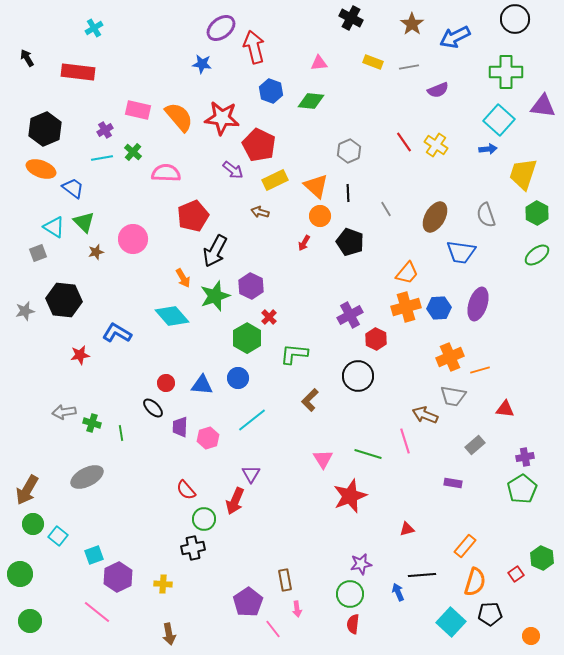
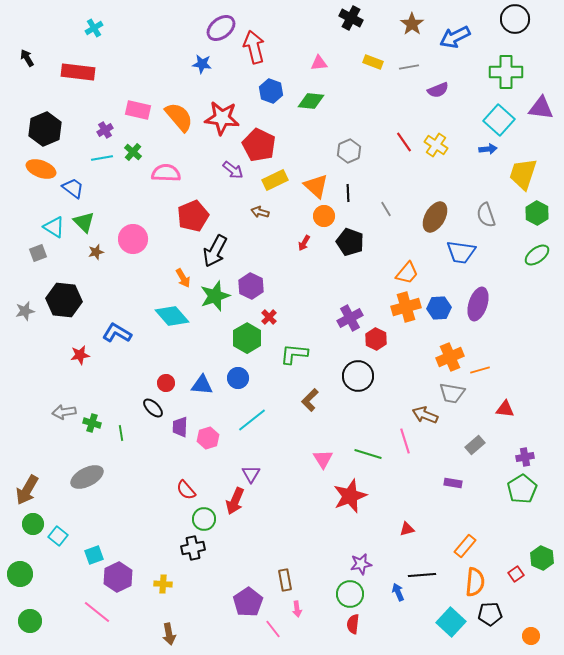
purple triangle at (543, 106): moved 2 px left, 2 px down
orange circle at (320, 216): moved 4 px right
purple cross at (350, 315): moved 3 px down
gray trapezoid at (453, 396): moved 1 px left, 3 px up
orange semicircle at (475, 582): rotated 12 degrees counterclockwise
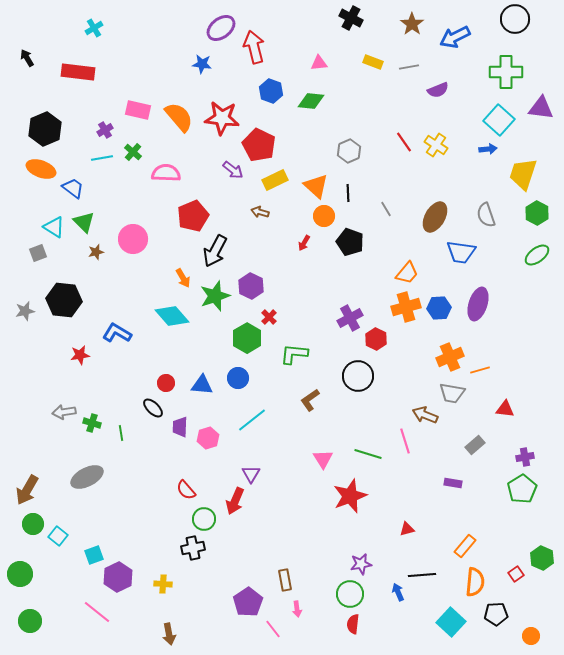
brown L-shape at (310, 400): rotated 10 degrees clockwise
black pentagon at (490, 614): moved 6 px right
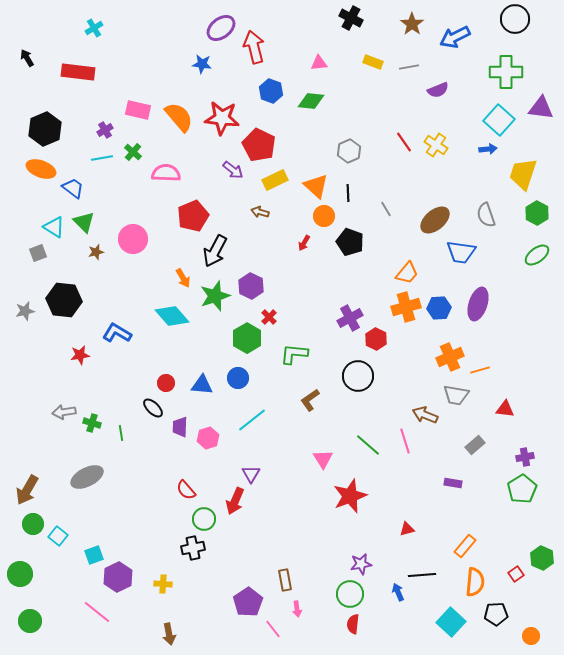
brown ellipse at (435, 217): moved 3 px down; rotated 20 degrees clockwise
gray trapezoid at (452, 393): moved 4 px right, 2 px down
green line at (368, 454): moved 9 px up; rotated 24 degrees clockwise
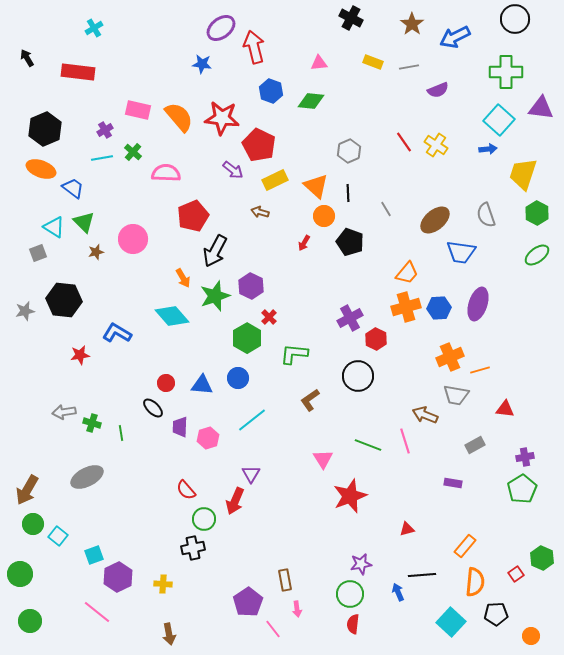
green line at (368, 445): rotated 20 degrees counterclockwise
gray rectangle at (475, 445): rotated 12 degrees clockwise
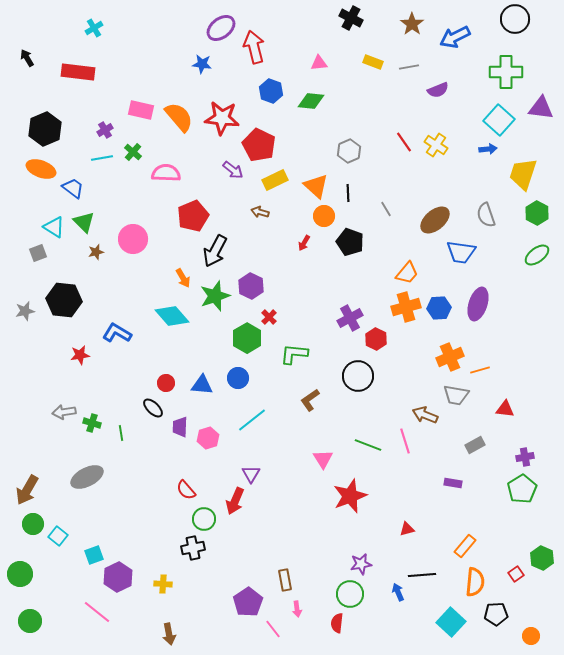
pink rectangle at (138, 110): moved 3 px right
red semicircle at (353, 624): moved 16 px left, 1 px up
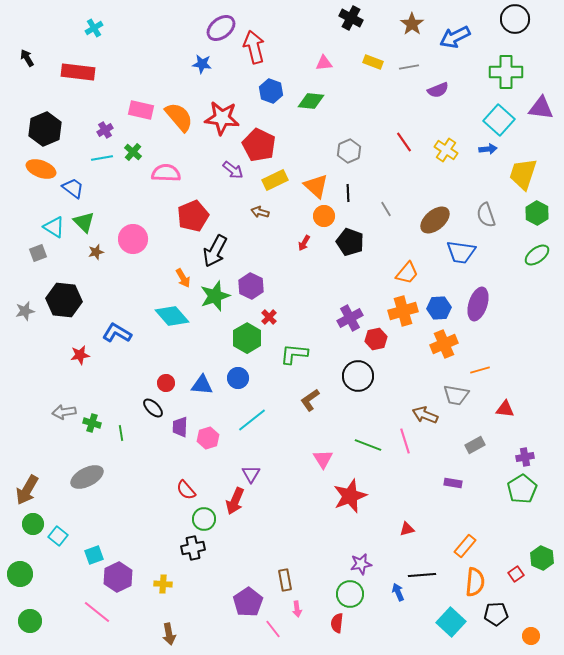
pink triangle at (319, 63): moved 5 px right
yellow cross at (436, 145): moved 10 px right, 5 px down
orange cross at (406, 307): moved 3 px left, 4 px down
red hexagon at (376, 339): rotated 20 degrees clockwise
orange cross at (450, 357): moved 6 px left, 13 px up
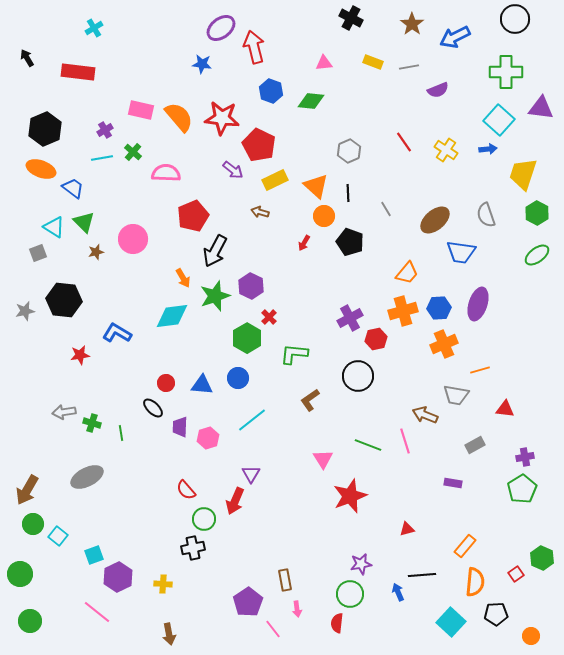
cyan diamond at (172, 316): rotated 56 degrees counterclockwise
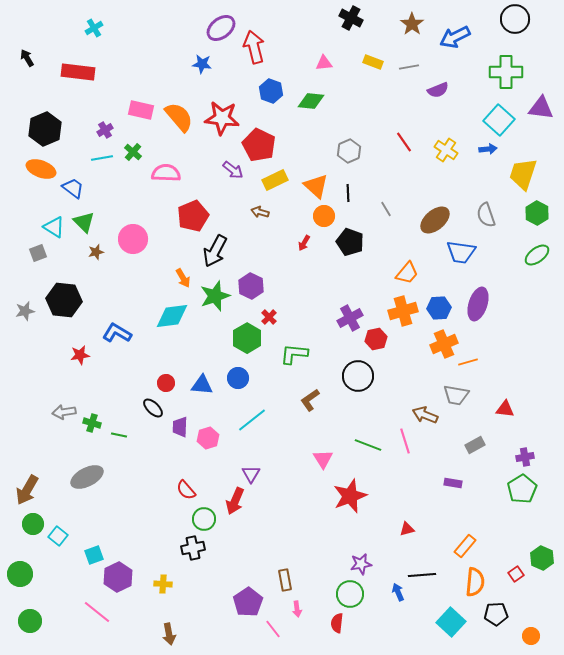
orange line at (480, 370): moved 12 px left, 8 px up
green line at (121, 433): moved 2 px left, 2 px down; rotated 70 degrees counterclockwise
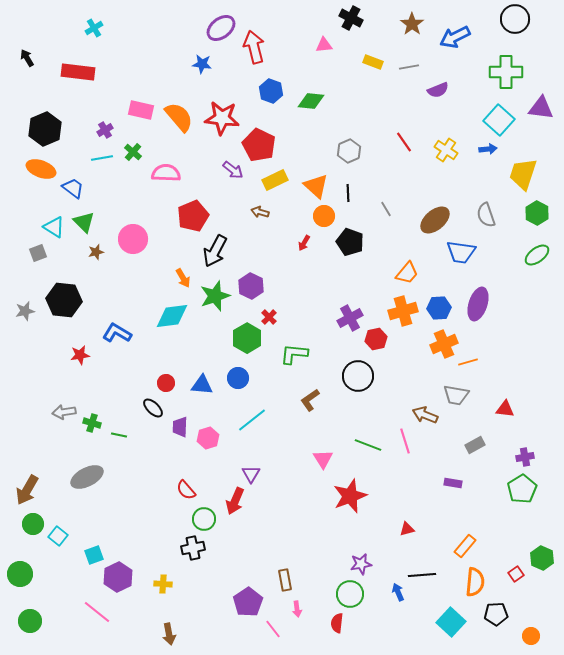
pink triangle at (324, 63): moved 18 px up
